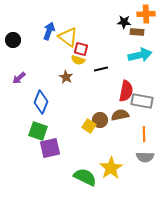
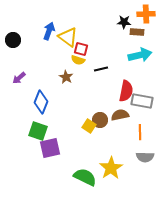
orange line: moved 4 px left, 2 px up
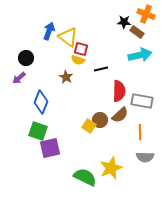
orange cross: rotated 24 degrees clockwise
brown rectangle: rotated 32 degrees clockwise
black circle: moved 13 px right, 18 px down
red semicircle: moved 7 px left; rotated 10 degrees counterclockwise
brown semicircle: rotated 150 degrees clockwise
yellow star: rotated 10 degrees clockwise
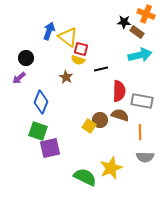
brown semicircle: rotated 120 degrees counterclockwise
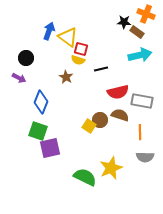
purple arrow: rotated 112 degrees counterclockwise
red semicircle: moved 1 px left, 1 px down; rotated 75 degrees clockwise
